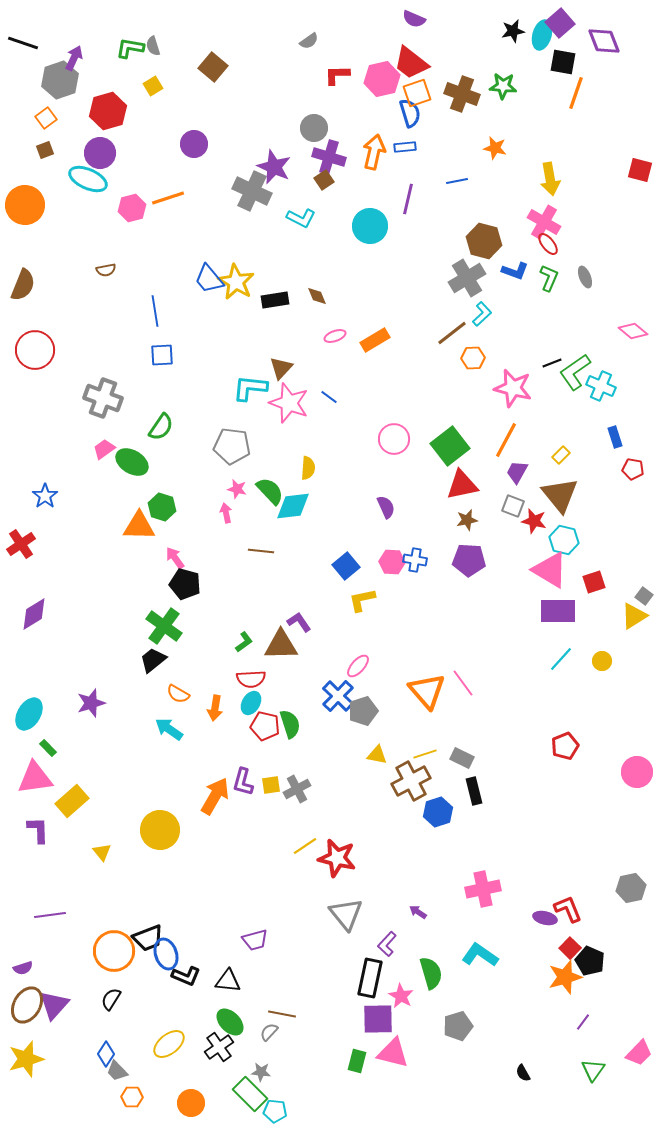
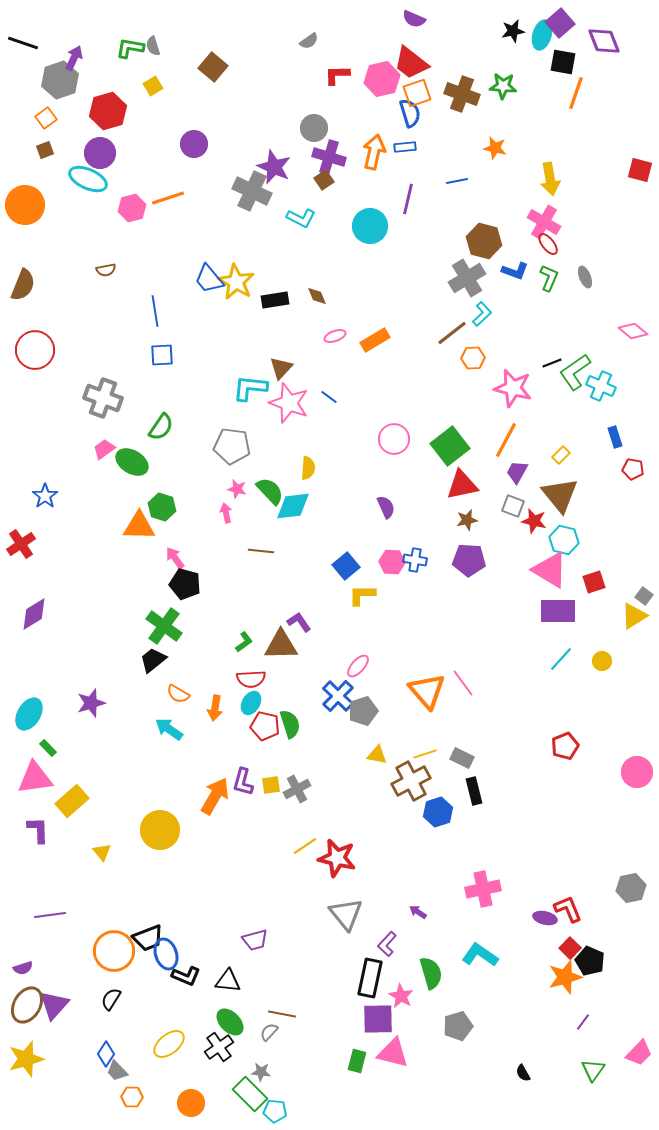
yellow L-shape at (362, 600): moved 5 px up; rotated 12 degrees clockwise
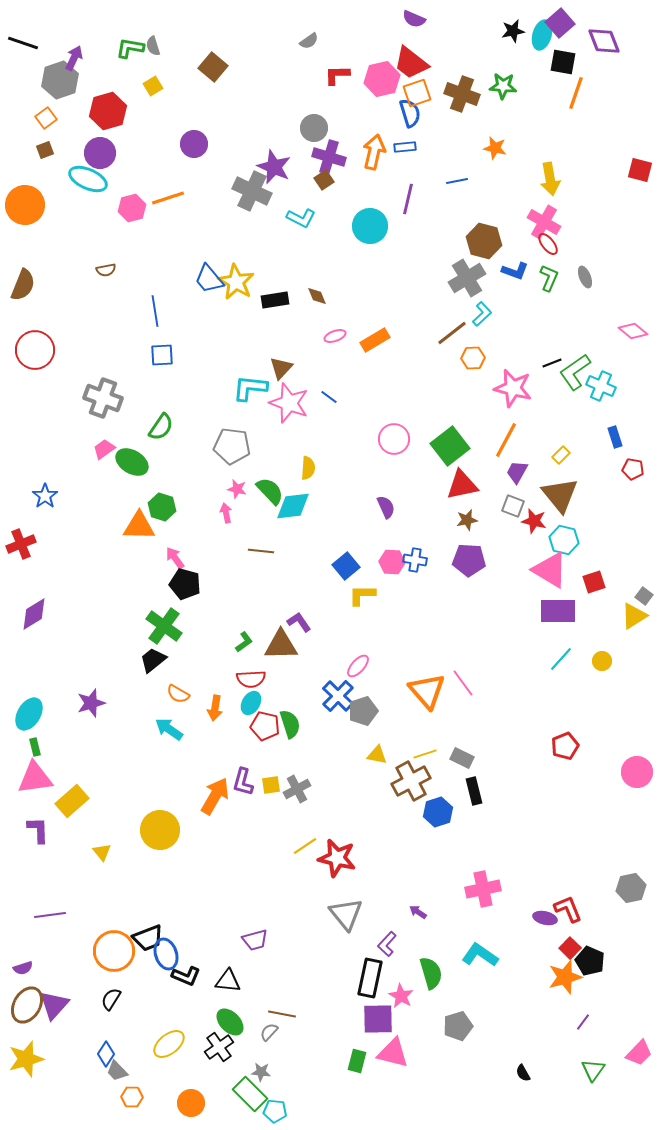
red cross at (21, 544): rotated 12 degrees clockwise
green rectangle at (48, 748): moved 13 px left, 1 px up; rotated 30 degrees clockwise
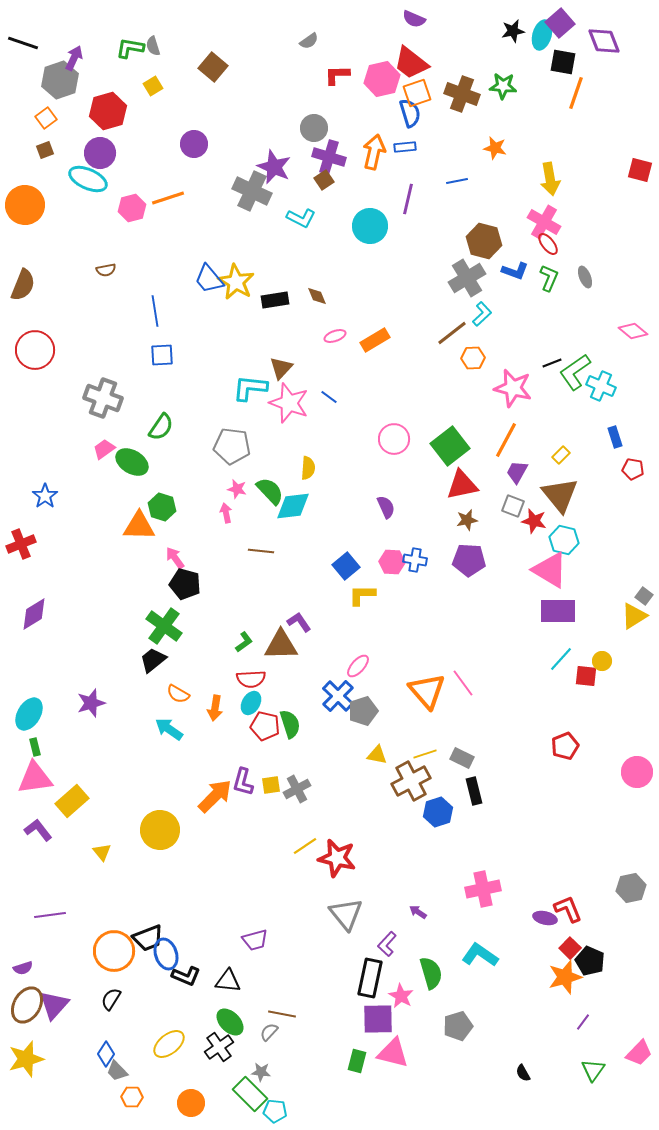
red square at (594, 582): moved 8 px left, 94 px down; rotated 25 degrees clockwise
orange arrow at (215, 796): rotated 15 degrees clockwise
purple L-shape at (38, 830): rotated 36 degrees counterclockwise
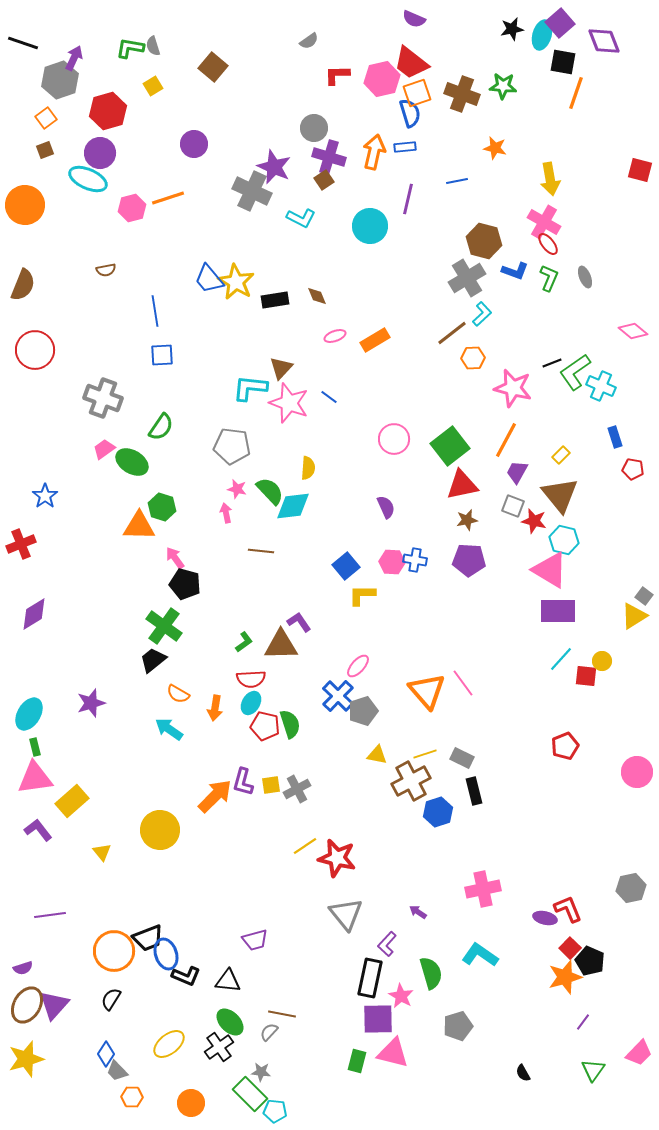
black star at (513, 31): moved 1 px left, 2 px up
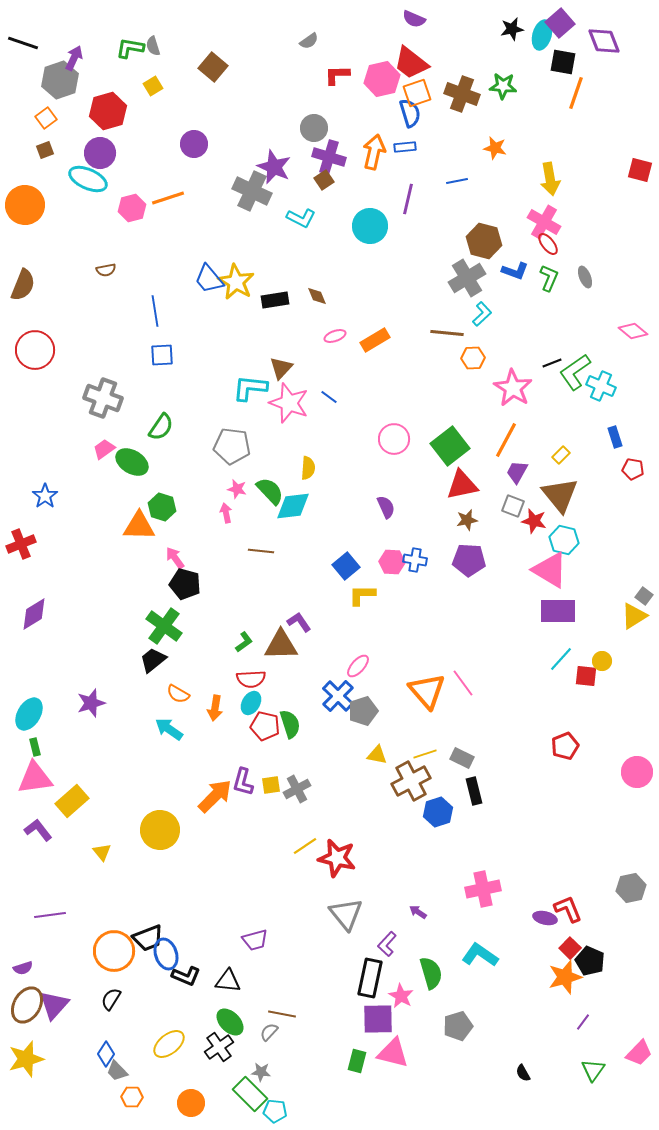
brown line at (452, 333): moved 5 px left; rotated 44 degrees clockwise
pink star at (513, 388): rotated 18 degrees clockwise
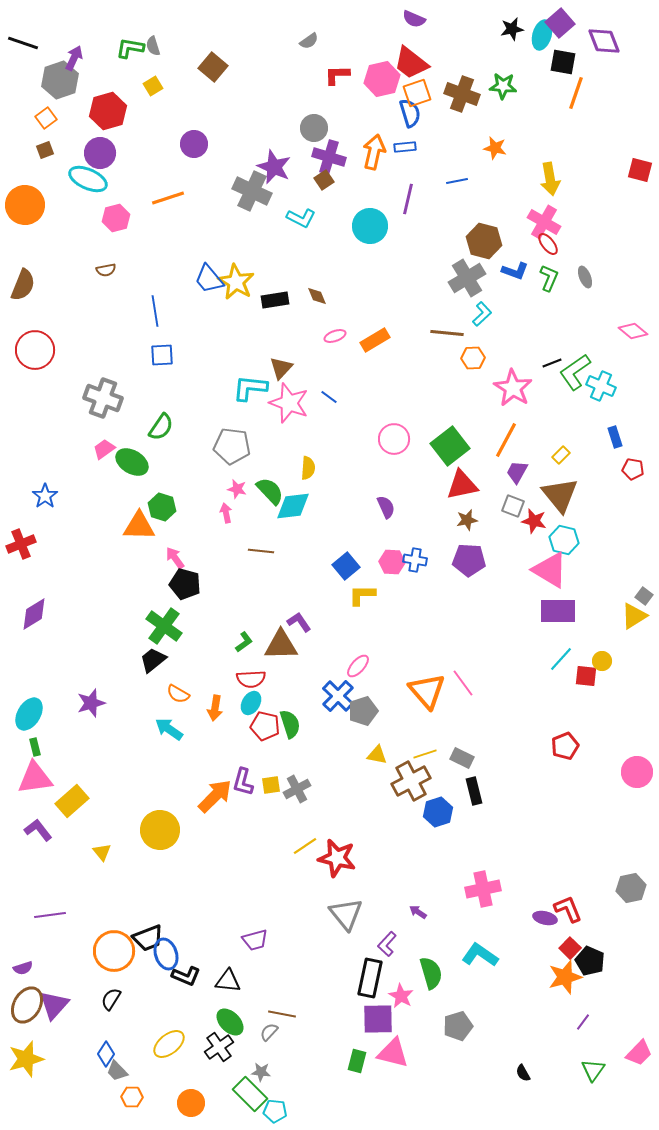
pink hexagon at (132, 208): moved 16 px left, 10 px down
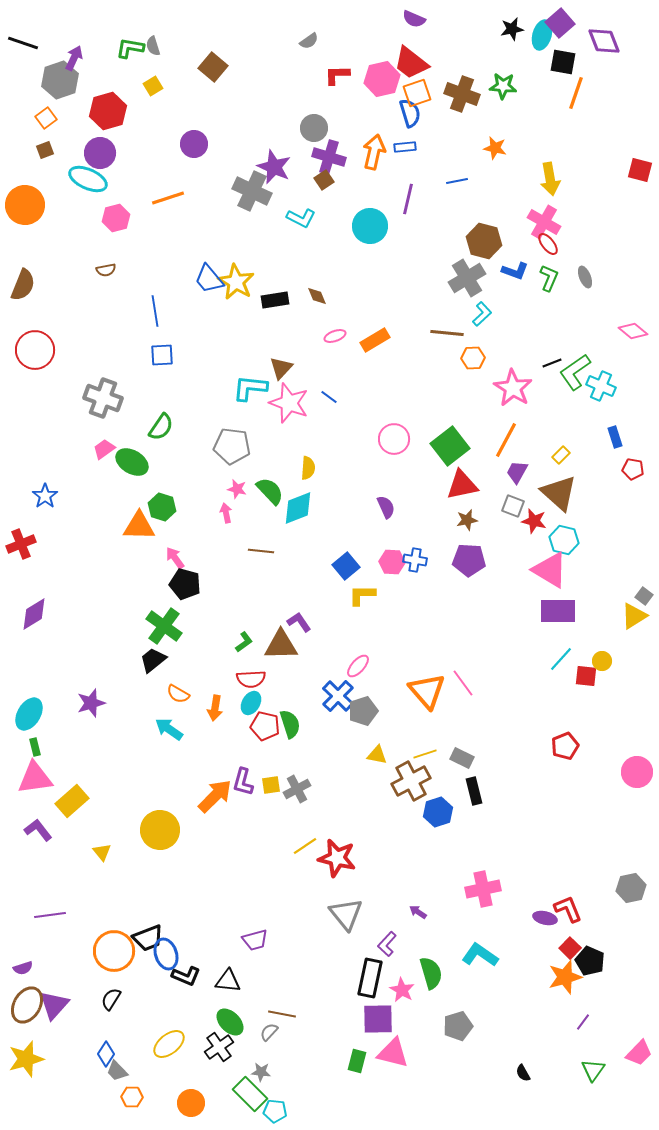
brown triangle at (560, 495): moved 1 px left, 2 px up; rotated 9 degrees counterclockwise
cyan diamond at (293, 506): moved 5 px right, 2 px down; rotated 15 degrees counterclockwise
pink star at (401, 996): moved 1 px right, 6 px up
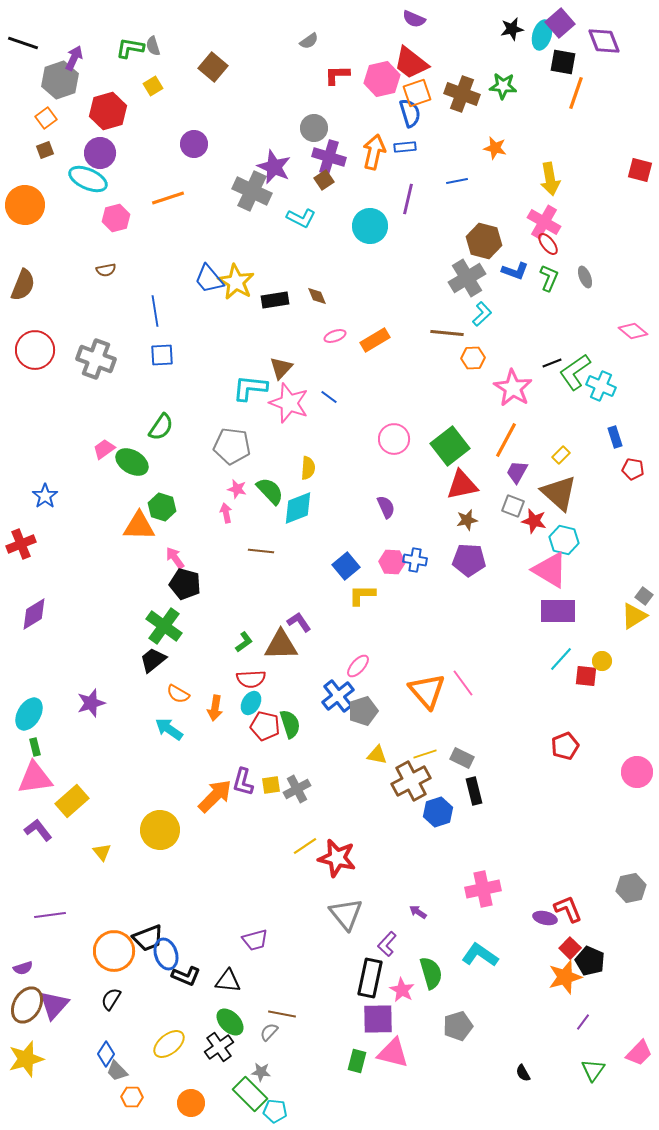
gray cross at (103, 398): moved 7 px left, 39 px up
blue cross at (338, 696): rotated 8 degrees clockwise
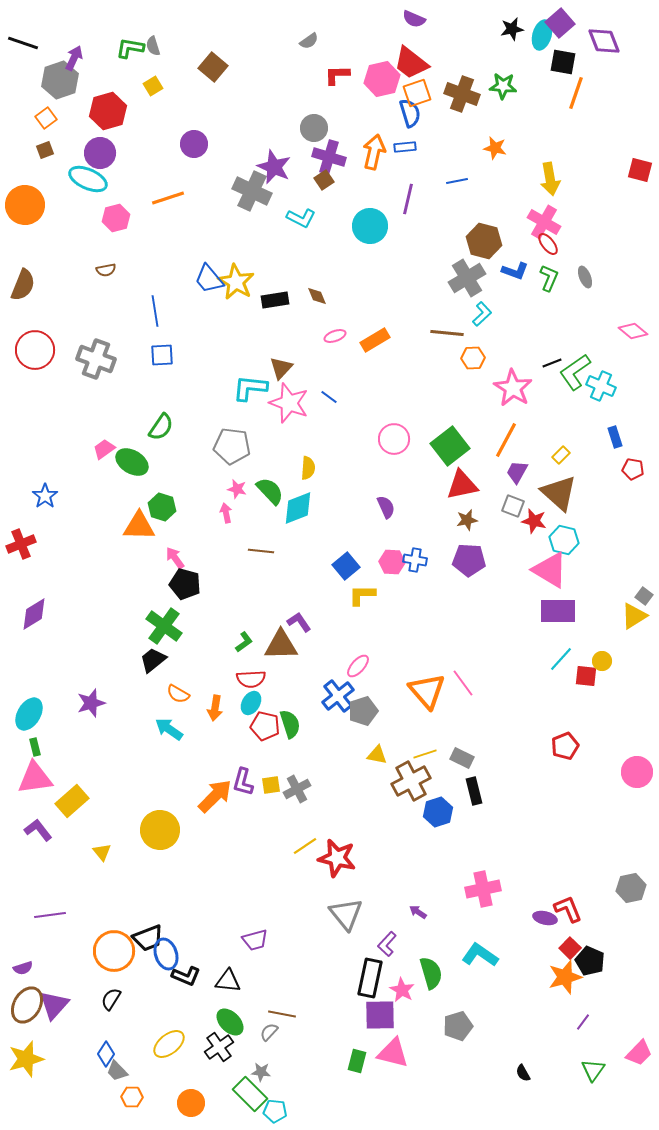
purple square at (378, 1019): moved 2 px right, 4 px up
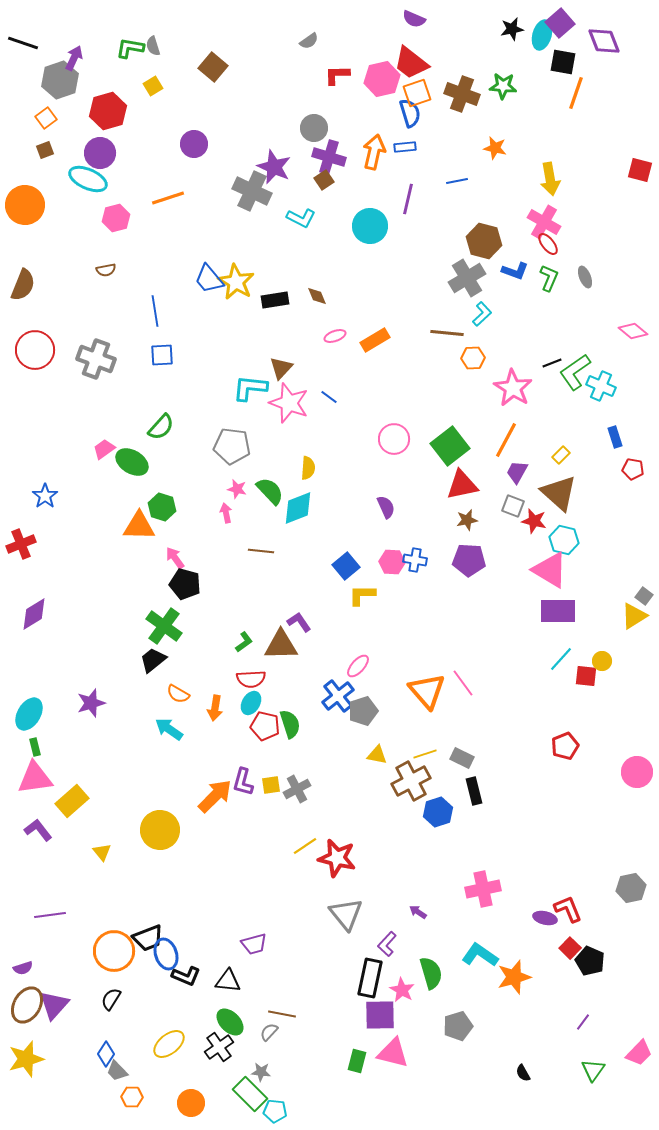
green semicircle at (161, 427): rotated 8 degrees clockwise
purple trapezoid at (255, 940): moved 1 px left, 4 px down
orange star at (565, 977): moved 51 px left
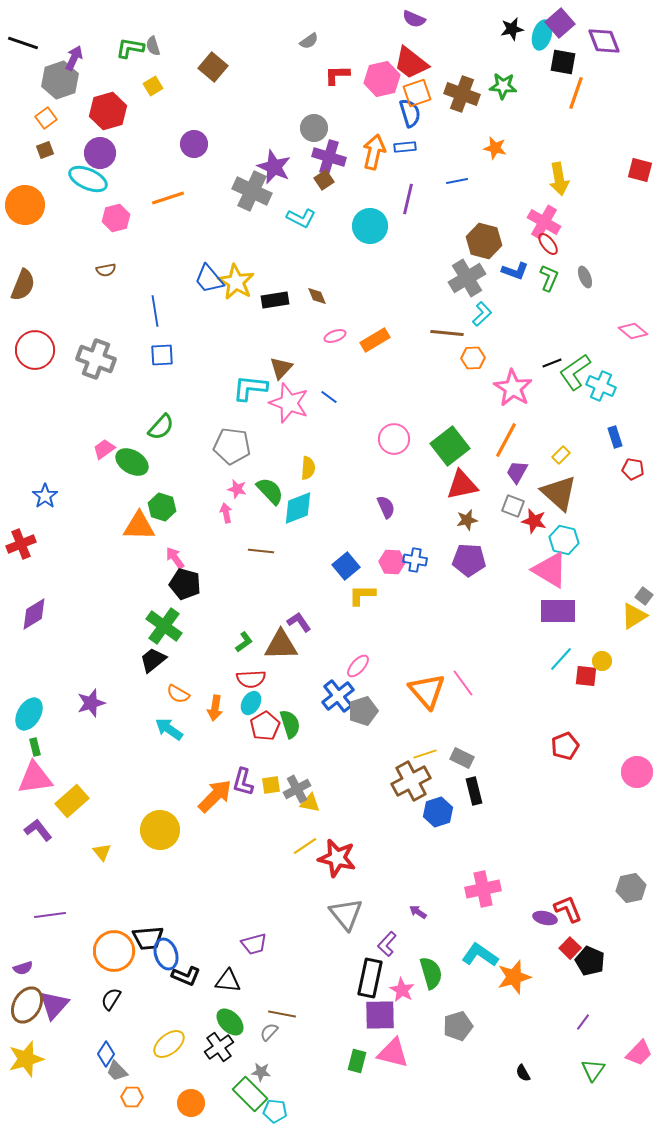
yellow arrow at (550, 179): moved 9 px right
red pentagon at (265, 726): rotated 28 degrees clockwise
yellow triangle at (377, 755): moved 67 px left, 48 px down
black trapezoid at (148, 938): rotated 16 degrees clockwise
